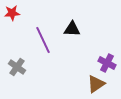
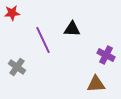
purple cross: moved 1 px left, 8 px up
brown triangle: rotated 30 degrees clockwise
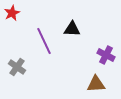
red star: rotated 21 degrees counterclockwise
purple line: moved 1 px right, 1 px down
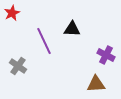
gray cross: moved 1 px right, 1 px up
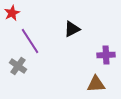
black triangle: rotated 30 degrees counterclockwise
purple line: moved 14 px left; rotated 8 degrees counterclockwise
purple cross: rotated 30 degrees counterclockwise
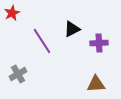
purple line: moved 12 px right
purple cross: moved 7 px left, 12 px up
gray cross: moved 8 px down; rotated 24 degrees clockwise
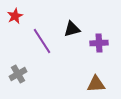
red star: moved 3 px right, 3 px down
black triangle: rotated 12 degrees clockwise
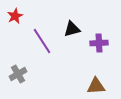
brown triangle: moved 2 px down
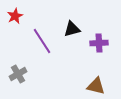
brown triangle: rotated 18 degrees clockwise
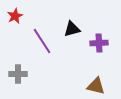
gray cross: rotated 30 degrees clockwise
